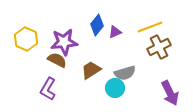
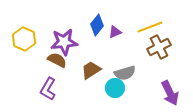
yellow hexagon: moved 2 px left
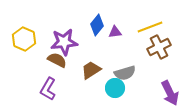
purple triangle: rotated 16 degrees clockwise
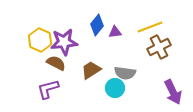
yellow hexagon: moved 16 px right, 1 px down
brown semicircle: moved 1 px left, 3 px down
gray semicircle: rotated 25 degrees clockwise
purple L-shape: rotated 45 degrees clockwise
purple arrow: moved 3 px right, 1 px up
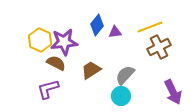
gray semicircle: moved 2 px down; rotated 125 degrees clockwise
cyan circle: moved 6 px right, 8 px down
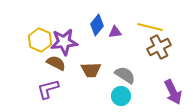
yellow line: rotated 35 degrees clockwise
brown trapezoid: rotated 150 degrees counterclockwise
gray semicircle: rotated 80 degrees clockwise
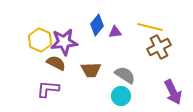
purple L-shape: rotated 20 degrees clockwise
